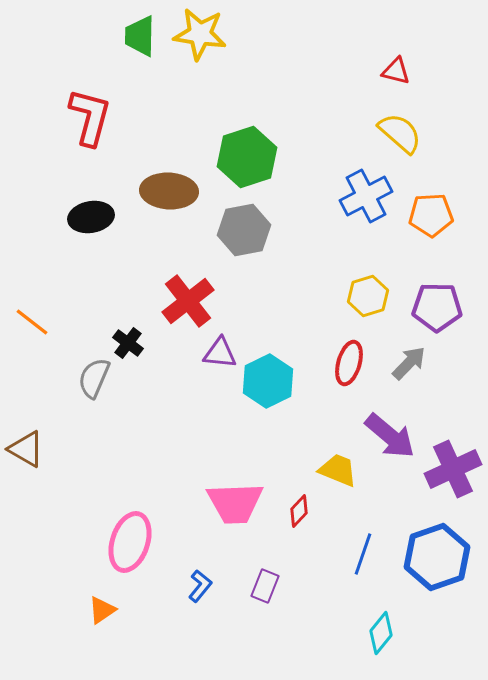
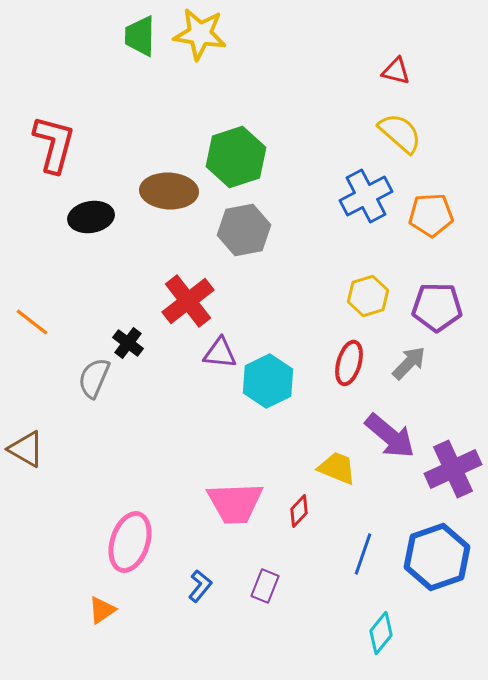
red L-shape: moved 36 px left, 27 px down
green hexagon: moved 11 px left
yellow trapezoid: moved 1 px left, 2 px up
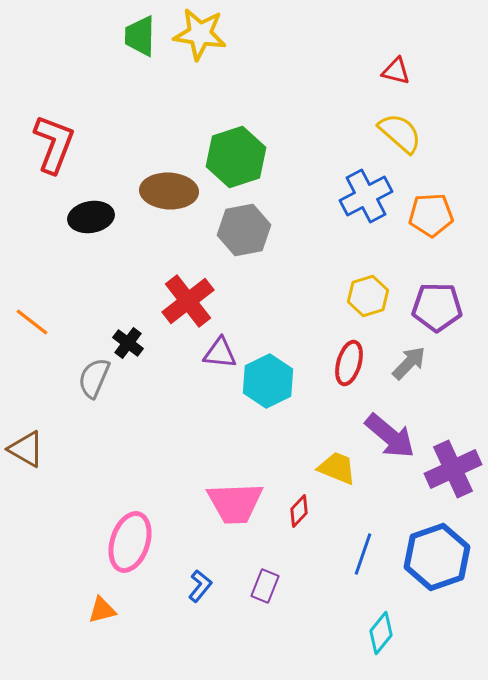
red L-shape: rotated 6 degrees clockwise
orange triangle: rotated 20 degrees clockwise
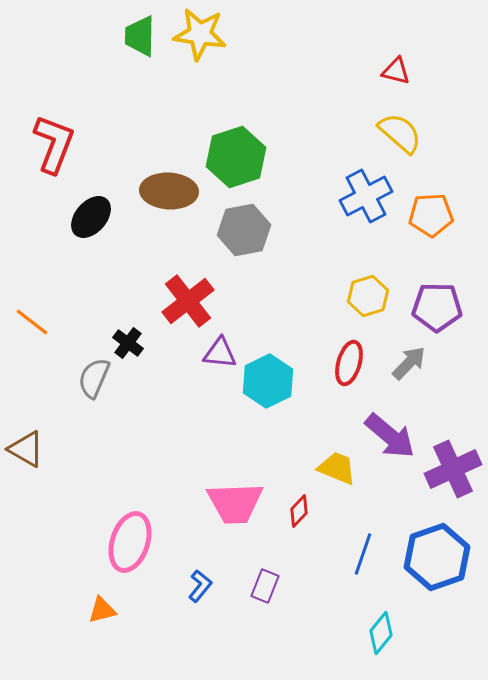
black ellipse: rotated 39 degrees counterclockwise
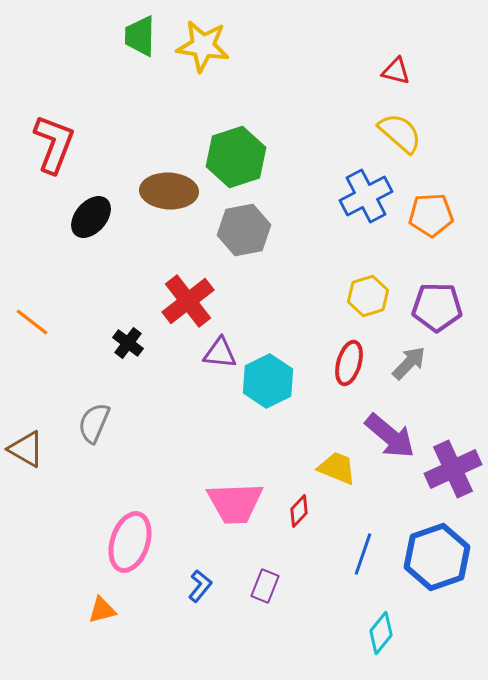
yellow star: moved 3 px right, 12 px down
gray semicircle: moved 45 px down
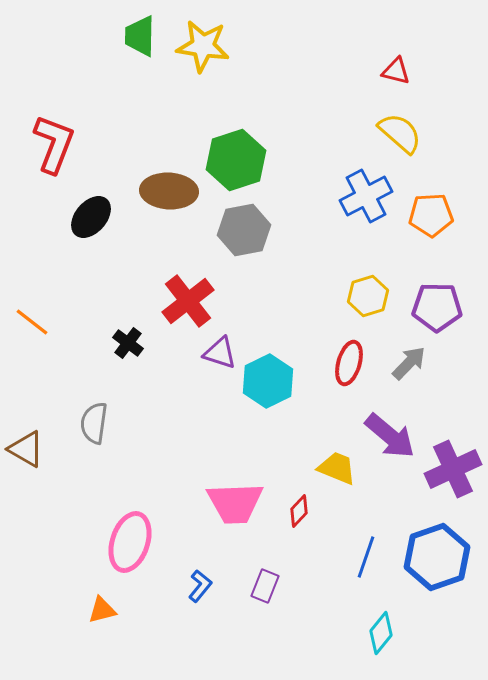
green hexagon: moved 3 px down
purple triangle: rotated 12 degrees clockwise
gray semicircle: rotated 15 degrees counterclockwise
blue line: moved 3 px right, 3 px down
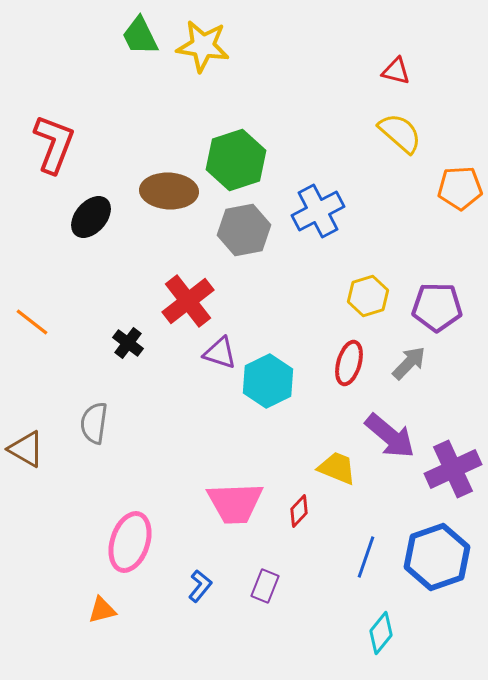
green trapezoid: rotated 27 degrees counterclockwise
blue cross: moved 48 px left, 15 px down
orange pentagon: moved 29 px right, 27 px up
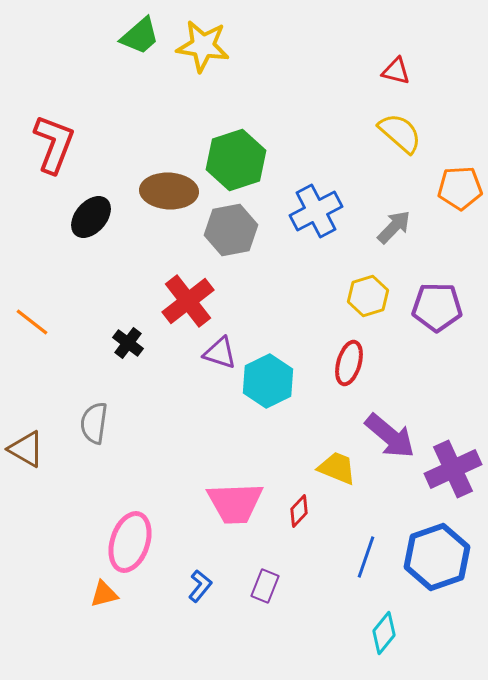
green trapezoid: rotated 105 degrees counterclockwise
blue cross: moved 2 px left
gray hexagon: moved 13 px left
gray arrow: moved 15 px left, 136 px up
orange triangle: moved 2 px right, 16 px up
cyan diamond: moved 3 px right
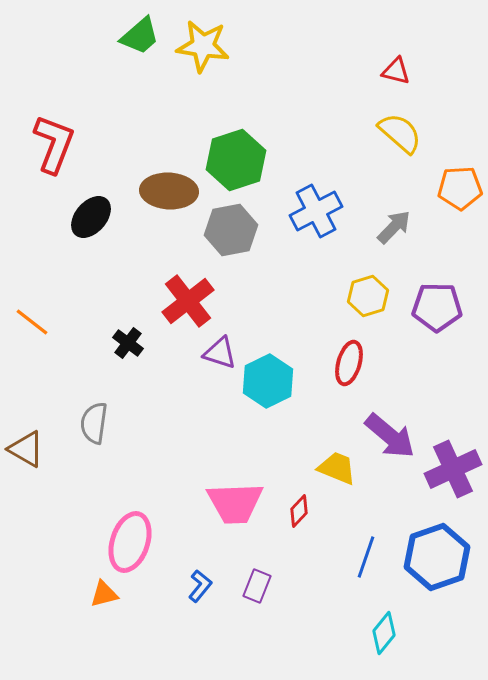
purple rectangle: moved 8 px left
